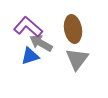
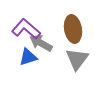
purple L-shape: moved 2 px left, 2 px down
blue triangle: moved 2 px left, 1 px down
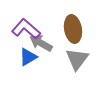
blue triangle: rotated 12 degrees counterclockwise
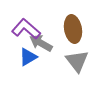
gray triangle: moved 2 px down; rotated 15 degrees counterclockwise
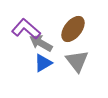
brown ellipse: rotated 48 degrees clockwise
blue triangle: moved 15 px right, 6 px down
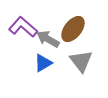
purple L-shape: moved 3 px left, 2 px up
gray arrow: moved 7 px right, 4 px up
gray triangle: moved 4 px right
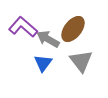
blue triangle: rotated 24 degrees counterclockwise
